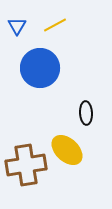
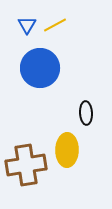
blue triangle: moved 10 px right, 1 px up
yellow ellipse: rotated 48 degrees clockwise
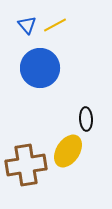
blue triangle: rotated 12 degrees counterclockwise
black ellipse: moved 6 px down
yellow ellipse: moved 1 px right, 1 px down; rotated 32 degrees clockwise
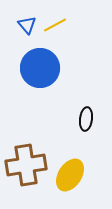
black ellipse: rotated 10 degrees clockwise
yellow ellipse: moved 2 px right, 24 px down
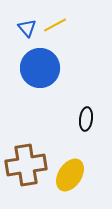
blue triangle: moved 3 px down
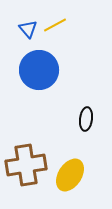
blue triangle: moved 1 px right, 1 px down
blue circle: moved 1 px left, 2 px down
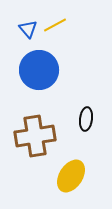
brown cross: moved 9 px right, 29 px up
yellow ellipse: moved 1 px right, 1 px down
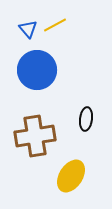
blue circle: moved 2 px left
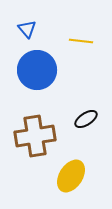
yellow line: moved 26 px right, 16 px down; rotated 35 degrees clockwise
blue triangle: moved 1 px left
black ellipse: rotated 50 degrees clockwise
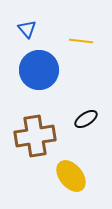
blue circle: moved 2 px right
yellow ellipse: rotated 72 degrees counterclockwise
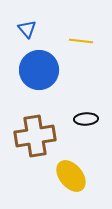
black ellipse: rotated 30 degrees clockwise
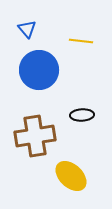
black ellipse: moved 4 px left, 4 px up
yellow ellipse: rotated 8 degrees counterclockwise
